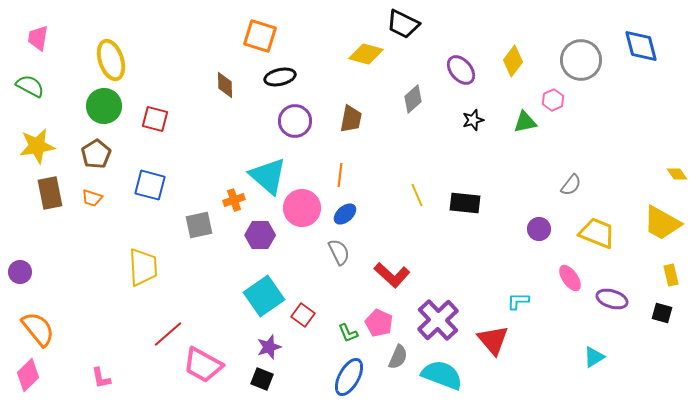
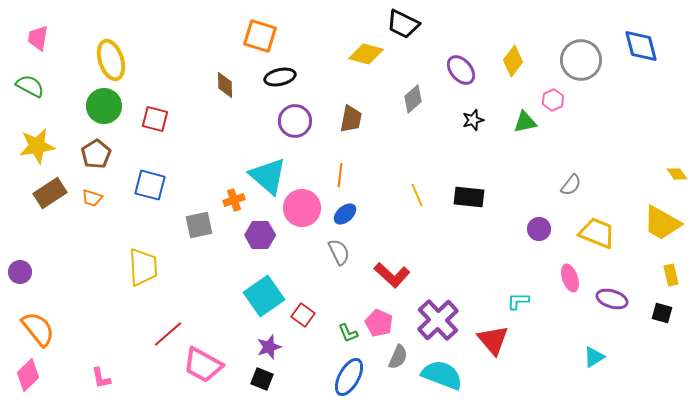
brown rectangle at (50, 193): rotated 68 degrees clockwise
black rectangle at (465, 203): moved 4 px right, 6 px up
pink ellipse at (570, 278): rotated 16 degrees clockwise
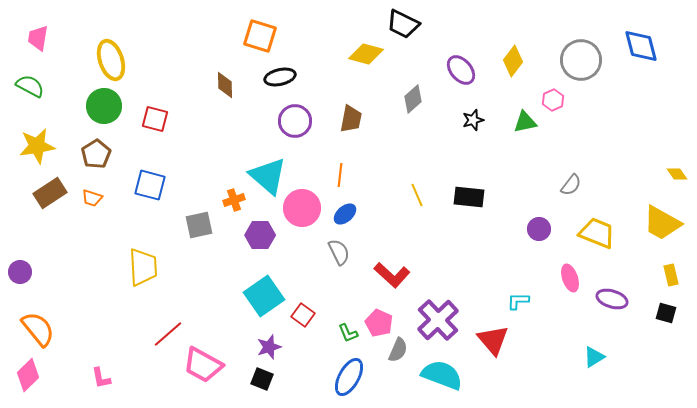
black square at (662, 313): moved 4 px right
gray semicircle at (398, 357): moved 7 px up
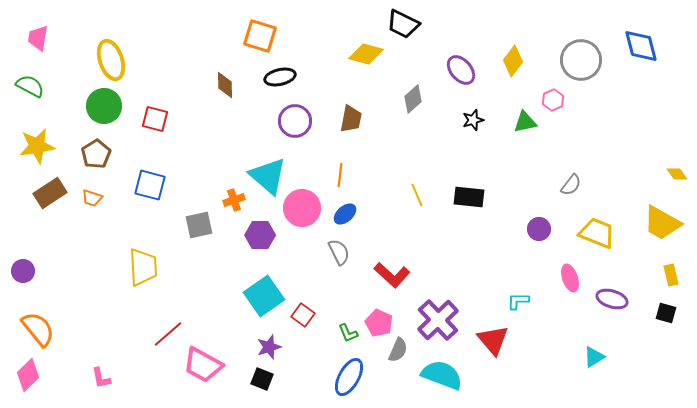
purple circle at (20, 272): moved 3 px right, 1 px up
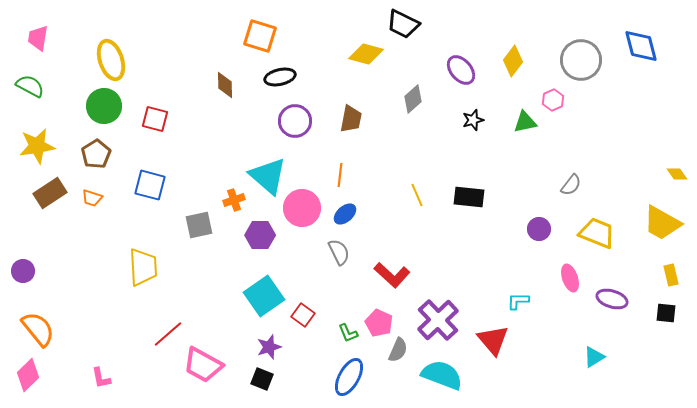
black square at (666, 313): rotated 10 degrees counterclockwise
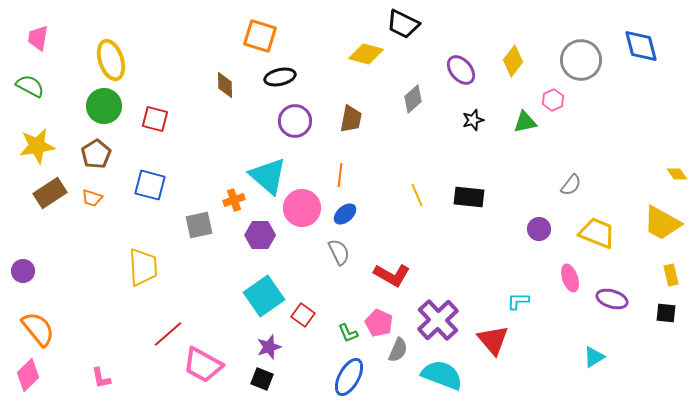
red L-shape at (392, 275): rotated 12 degrees counterclockwise
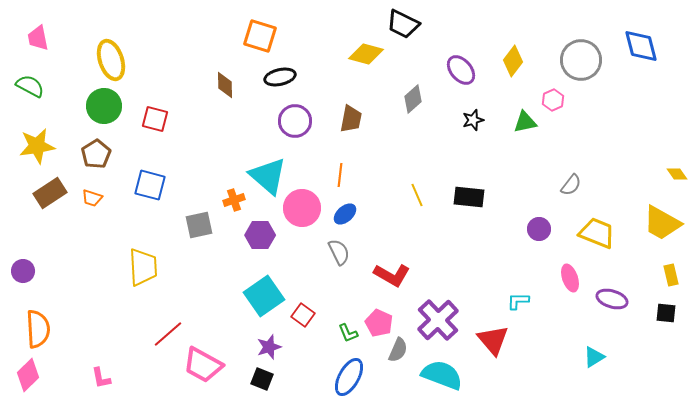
pink trapezoid at (38, 38): rotated 20 degrees counterclockwise
orange semicircle at (38, 329): rotated 36 degrees clockwise
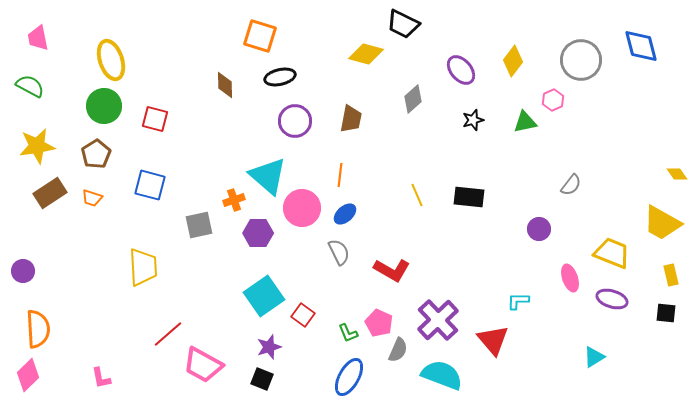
yellow trapezoid at (597, 233): moved 15 px right, 20 px down
purple hexagon at (260, 235): moved 2 px left, 2 px up
red L-shape at (392, 275): moved 5 px up
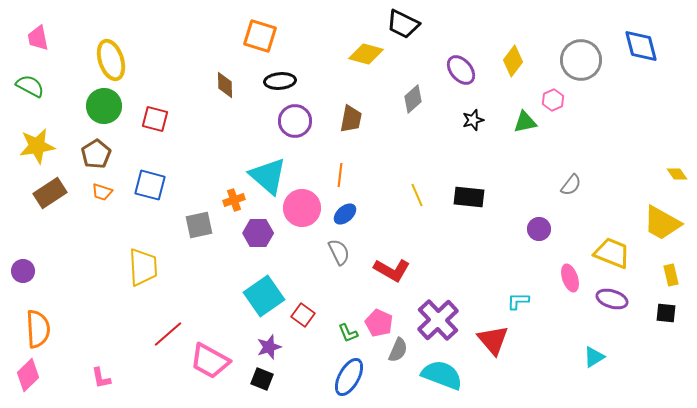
black ellipse at (280, 77): moved 4 px down; rotated 8 degrees clockwise
orange trapezoid at (92, 198): moved 10 px right, 6 px up
pink trapezoid at (203, 365): moved 7 px right, 4 px up
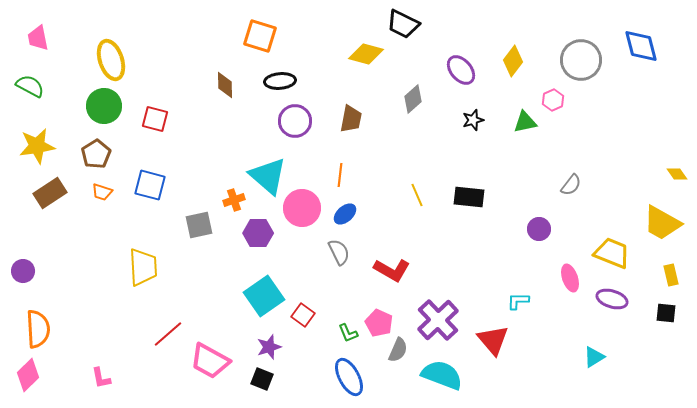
blue ellipse at (349, 377): rotated 57 degrees counterclockwise
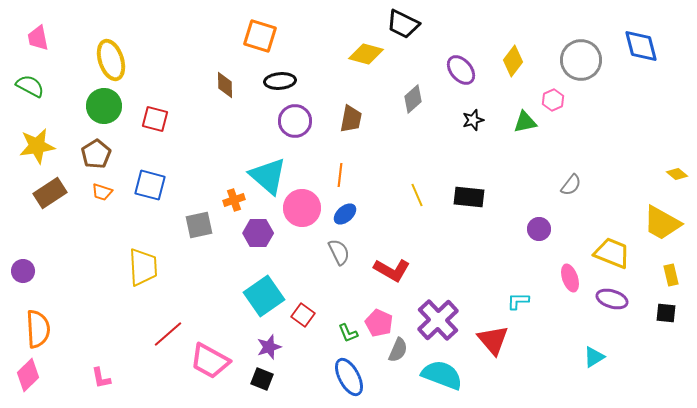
yellow diamond at (677, 174): rotated 15 degrees counterclockwise
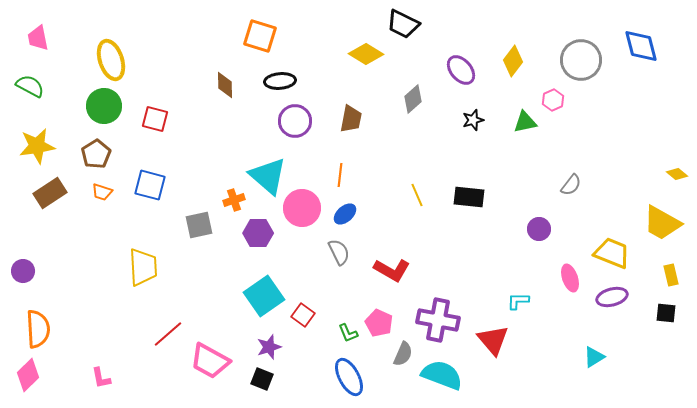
yellow diamond at (366, 54): rotated 16 degrees clockwise
purple ellipse at (612, 299): moved 2 px up; rotated 32 degrees counterclockwise
purple cross at (438, 320): rotated 36 degrees counterclockwise
gray semicircle at (398, 350): moved 5 px right, 4 px down
